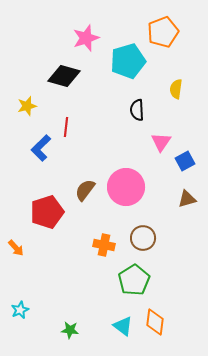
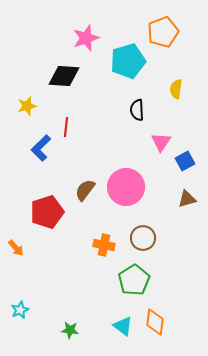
black diamond: rotated 12 degrees counterclockwise
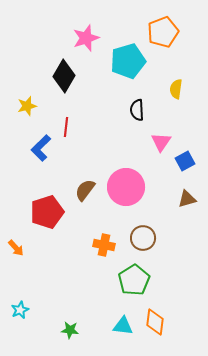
black diamond: rotated 64 degrees counterclockwise
cyan triangle: rotated 30 degrees counterclockwise
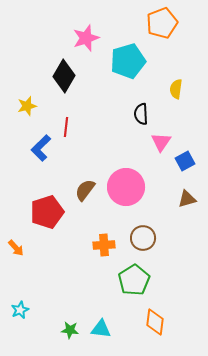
orange pentagon: moved 1 px left, 9 px up
black semicircle: moved 4 px right, 4 px down
orange cross: rotated 15 degrees counterclockwise
cyan triangle: moved 22 px left, 3 px down
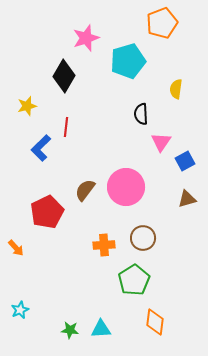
red pentagon: rotated 8 degrees counterclockwise
cyan triangle: rotated 10 degrees counterclockwise
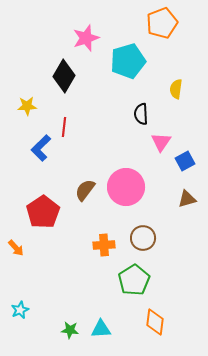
yellow star: rotated 12 degrees clockwise
red line: moved 2 px left
red pentagon: moved 4 px left; rotated 8 degrees counterclockwise
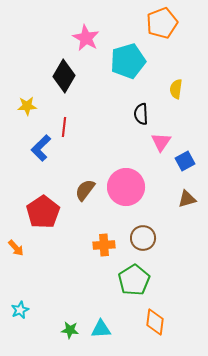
pink star: rotated 24 degrees counterclockwise
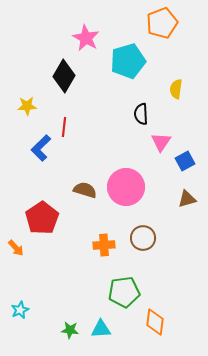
brown semicircle: rotated 70 degrees clockwise
red pentagon: moved 1 px left, 6 px down
green pentagon: moved 10 px left, 12 px down; rotated 24 degrees clockwise
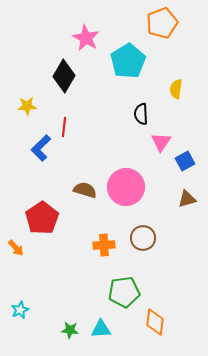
cyan pentagon: rotated 16 degrees counterclockwise
